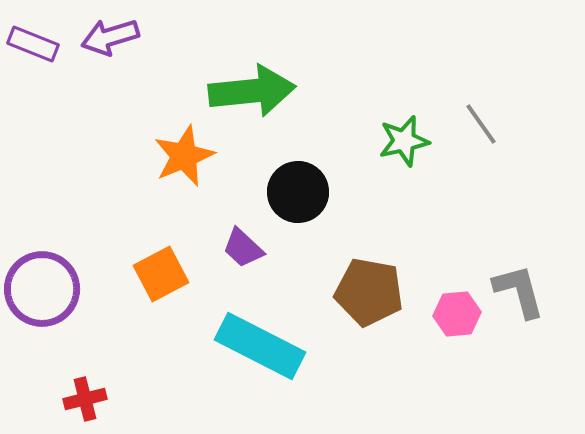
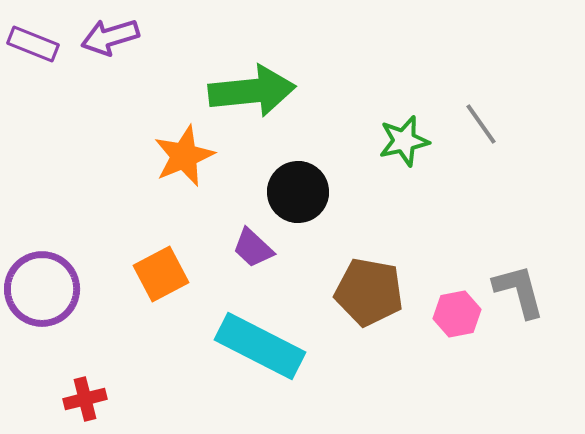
purple trapezoid: moved 10 px right
pink hexagon: rotated 6 degrees counterclockwise
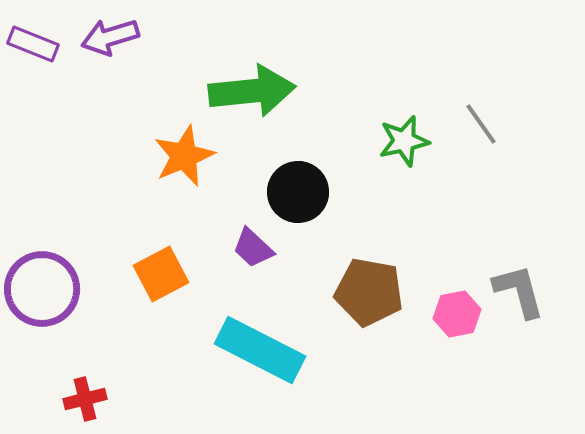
cyan rectangle: moved 4 px down
